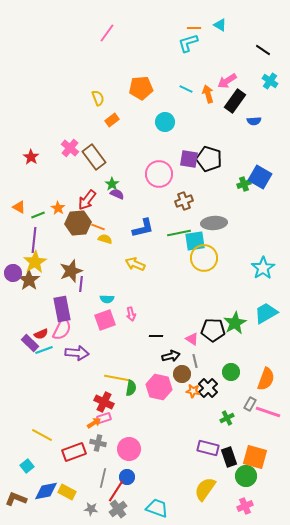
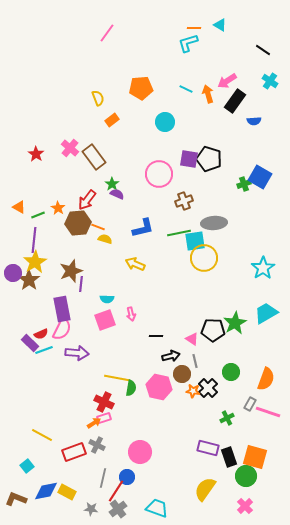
red star at (31, 157): moved 5 px right, 3 px up
gray cross at (98, 443): moved 1 px left, 2 px down; rotated 14 degrees clockwise
pink circle at (129, 449): moved 11 px right, 3 px down
pink cross at (245, 506): rotated 21 degrees counterclockwise
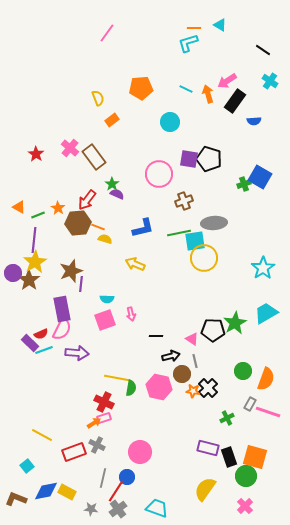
cyan circle at (165, 122): moved 5 px right
green circle at (231, 372): moved 12 px right, 1 px up
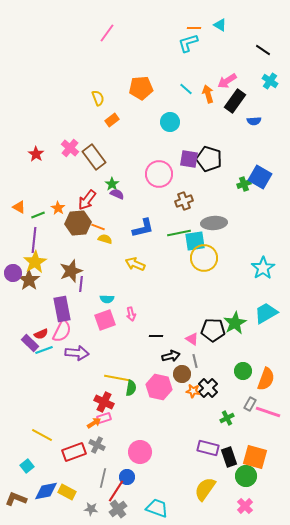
cyan line at (186, 89): rotated 16 degrees clockwise
pink semicircle at (62, 329): moved 2 px down
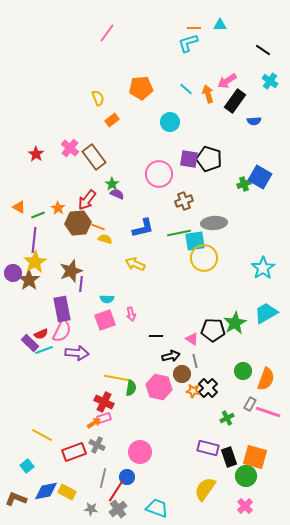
cyan triangle at (220, 25): rotated 32 degrees counterclockwise
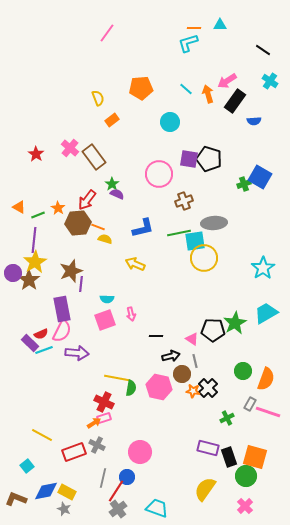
gray star at (91, 509): moved 27 px left; rotated 16 degrees clockwise
